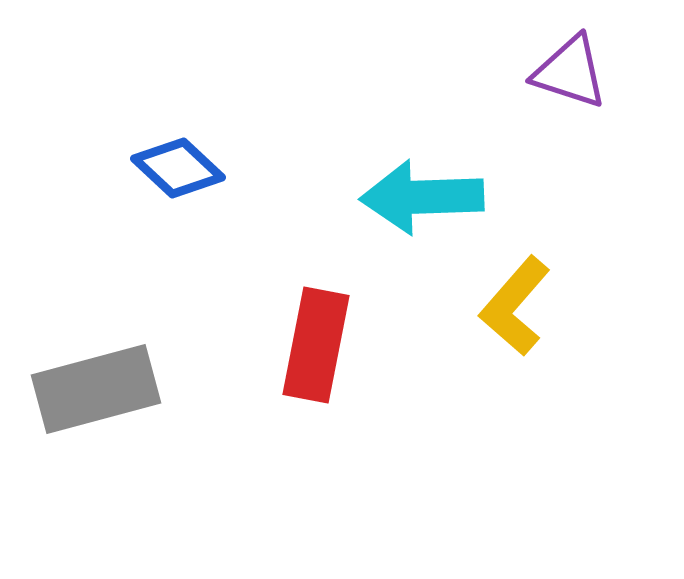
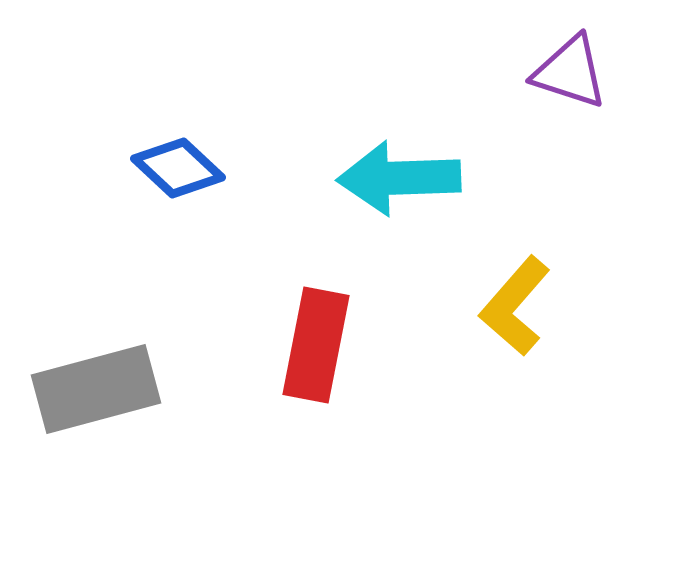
cyan arrow: moved 23 px left, 19 px up
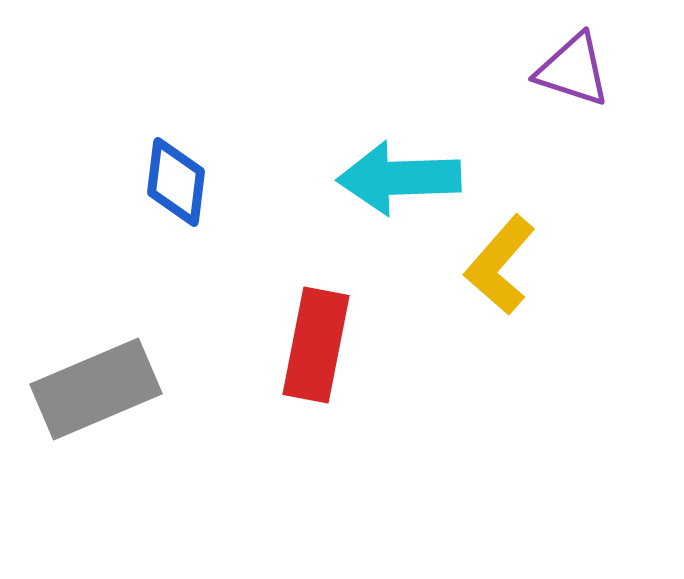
purple triangle: moved 3 px right, 2 px up
blue diamond: moved 2 px left, 14 px down; rotated 54 degrees clockwise
yellow L-shape: moved 15 px left, 41 px up
gray rectangle: rotated 8 degrees counterclockwise
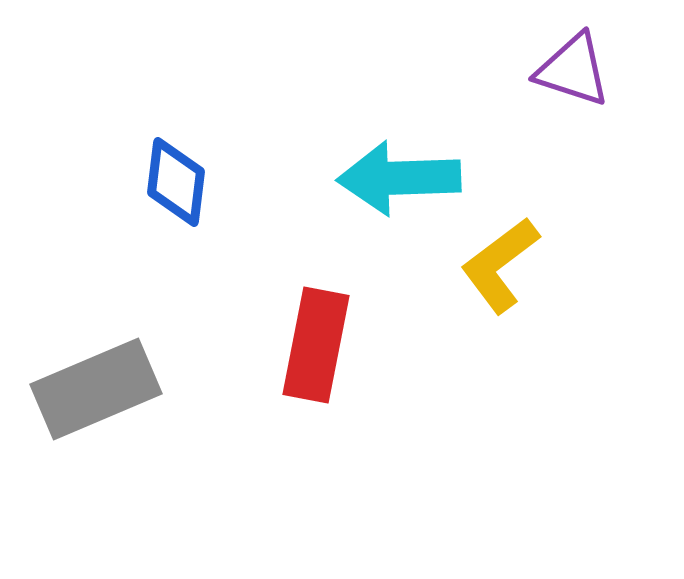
yellow L-shape: rotated 12 degrees clockwise
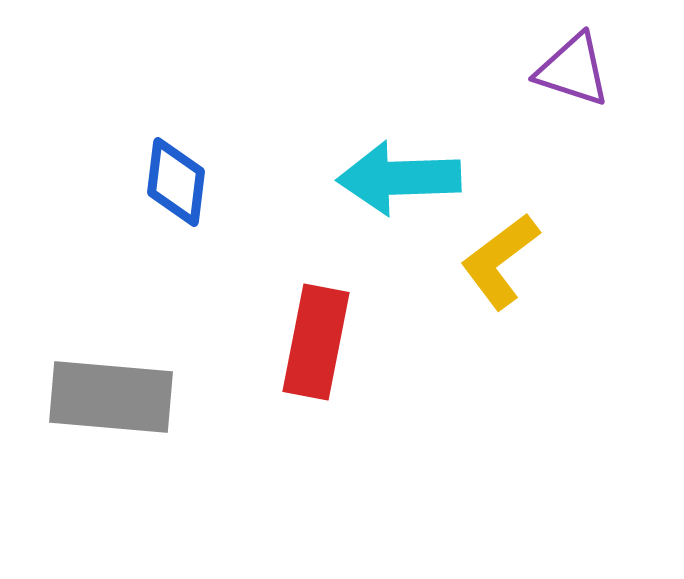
yellow L-shape: moved 4 px up
red rectangle: moved 3 px up
gray rectangle: moved 15 px right, 8 px down; rotated 28 degrees clockwise
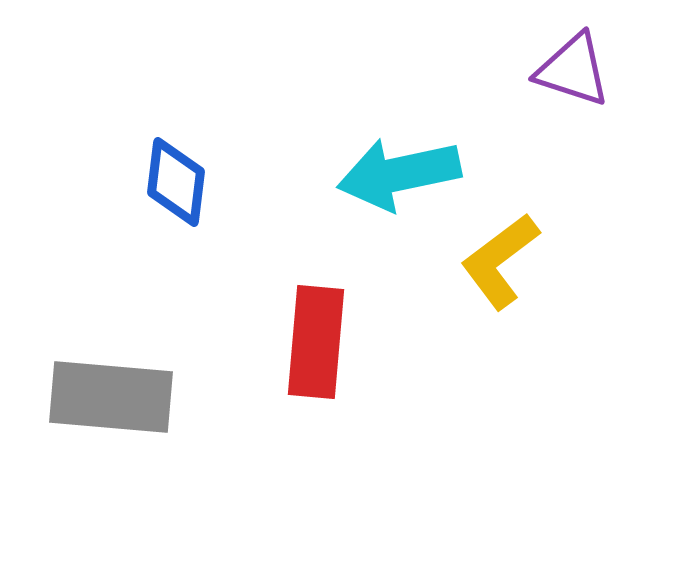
cyan arrow: moved 4 px up; rotated 10 degrees counterclockwise
red rectangle: rotated 6 degrees counterclockwise
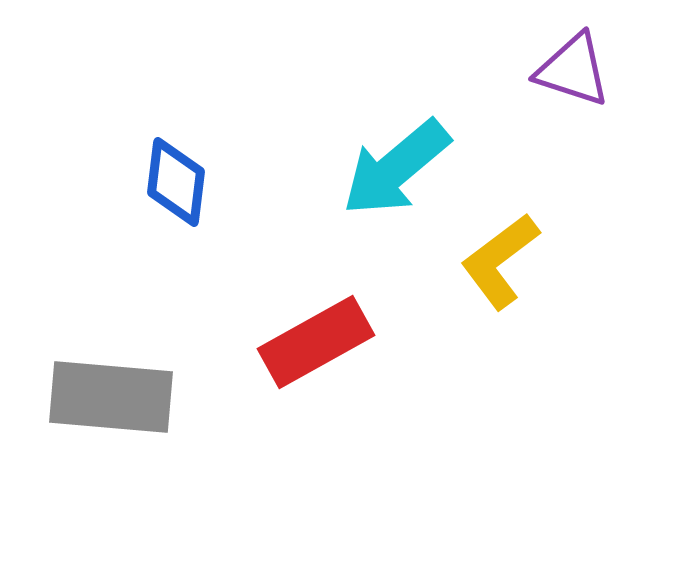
cyan arrow: moved 3 px left, 6 px up; rotated 28 degrees counterclockwise
red rectangle: rotated 56 degrees clockwise
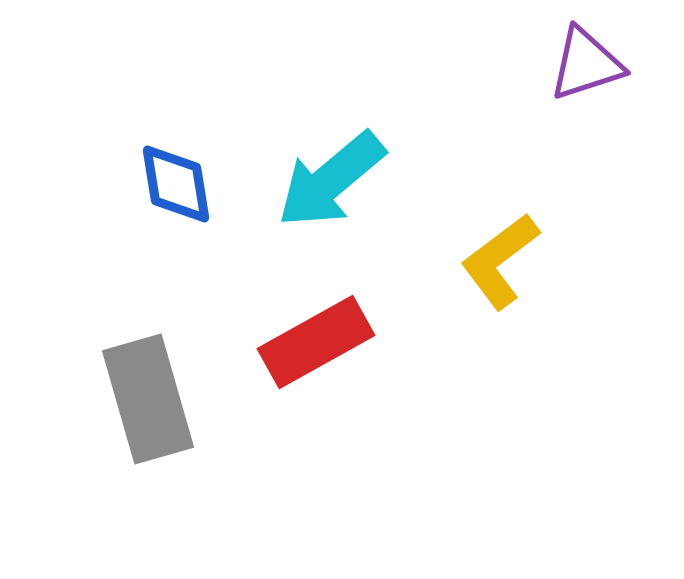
purple triangle: moved 13 px right, 6 px up; rotated 36 degrees counterclockwise
cyan arrow: moved 65 px left, 12 px down
blue diamond: moved 2 px down; rotated 16 degrees counterclockwise
gray rectangle: moved 37 px right, 2 px down; rotated 69 degrees clockwise
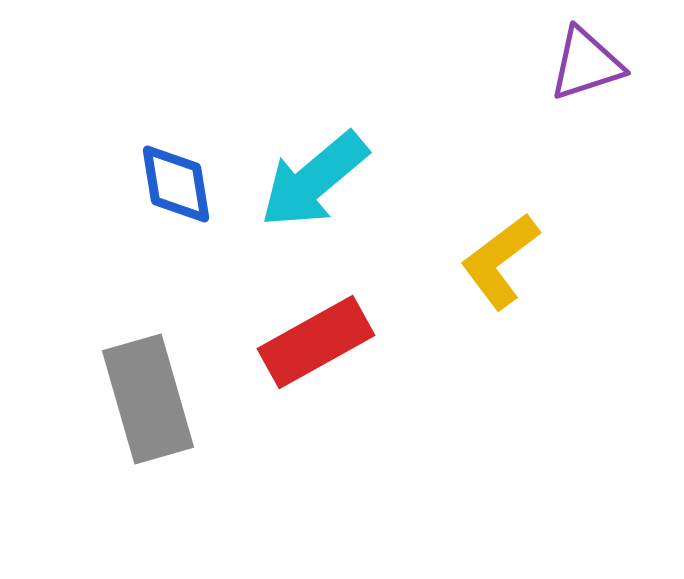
cyan arrow: moved 17 px left
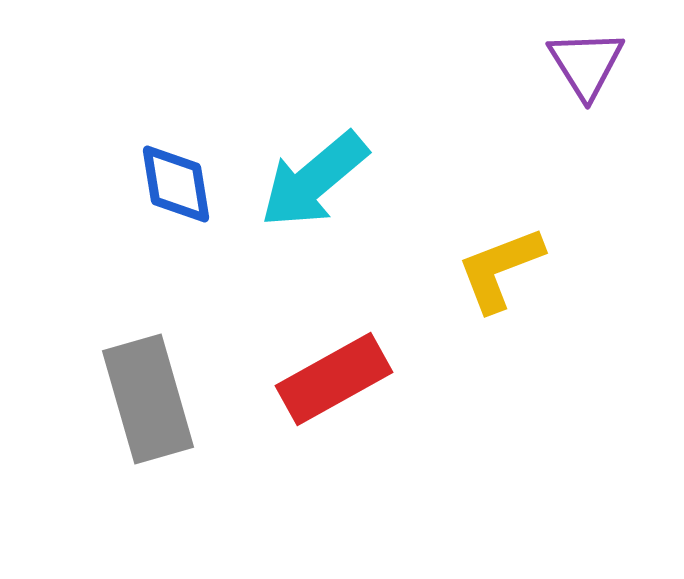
purple triangle: rotated 44 degrees counterclockwise
yellow L-shape: moved 8 px down; rotated 16 degrees clockwise
red rectangle: moved 18 px right, 37 px down
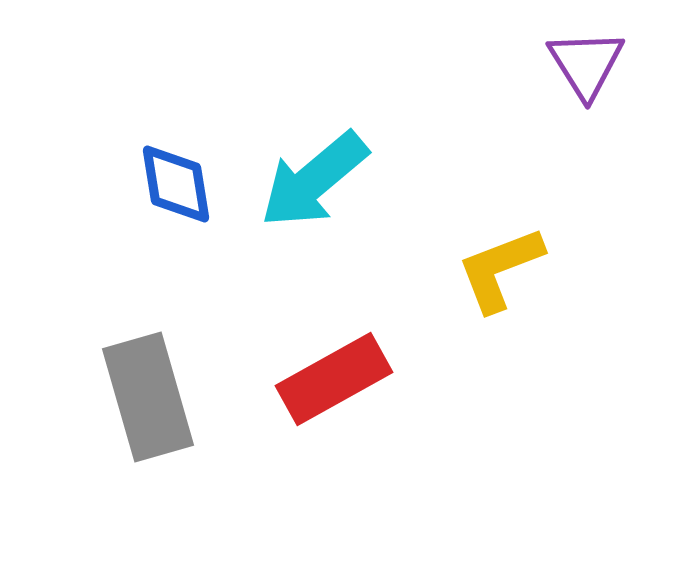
gray rectangle: moved 2 px up
